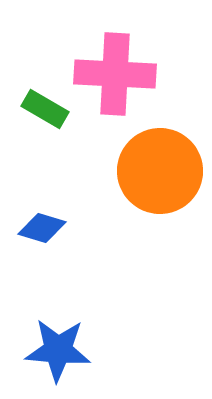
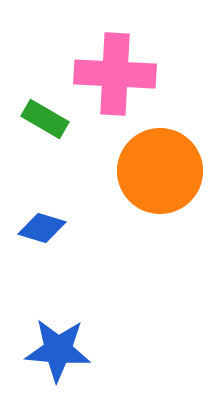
green rectangle: moved 10 px down
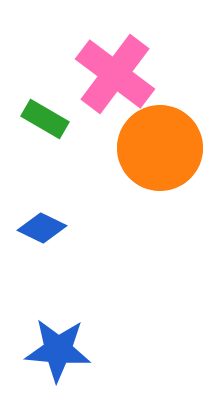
pink cross: rotated 34 degrees clockwise
orange circle: moved 23 px up
blue diamond: rotated 9 degrees clockwise
